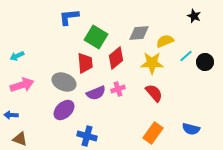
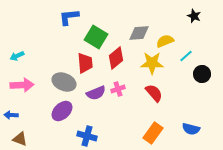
black circle: moved 3 px left, 12 px down
pink arrow: rotated 15 degrees clockwise
purple ellipse: moved 2 px left, 1 px down
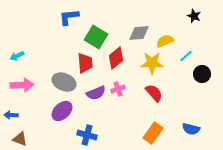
blue cross: moved 1 px up
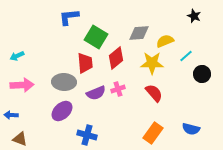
gray ellipse: rotated 20 degrees counterclockwise
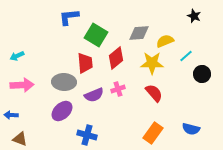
green square: moved 2 px up
purple semicircle: moved 2 px left, 2 px down
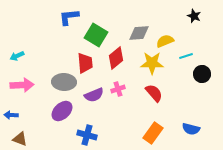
cyan line: rotated 24 degrees clockwise
